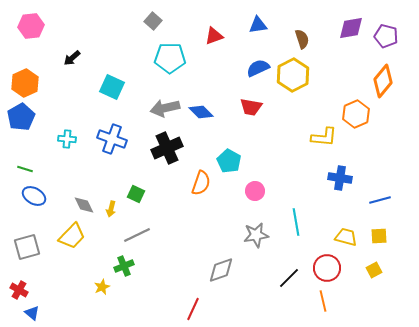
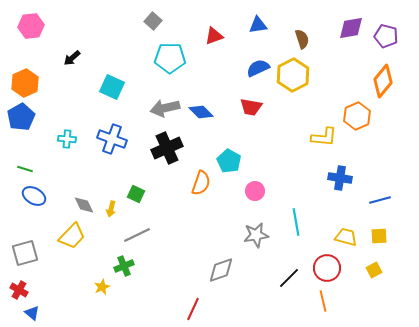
orange hexagon at (356, 114): moved 1 px right, 2 px down
gray square at (27, 247): moved 2 px left, 6 px down
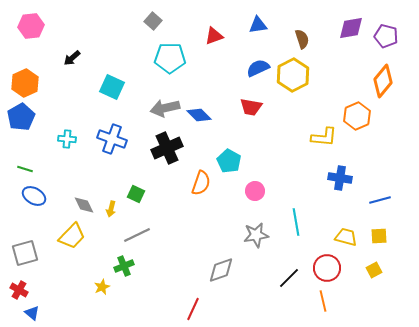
blue diamond at (201, 112): moved 2 px left, 3 px down
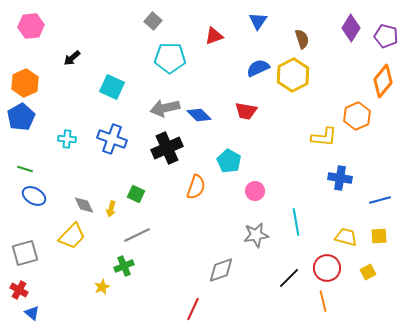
blue triangle at (258, 25): moved 4 px up; rotated 48 degrees counterclockwise
purple diamond at (351, 28): rotated 48 degrees counterclockwise
red trapezoid at (251, 107): moved 5 px left, 4 px down
orange semicircle at (201, 183): moved 5 px left, 4 px down
yellow square at (374, 270): moved 6 px left, 2 px down
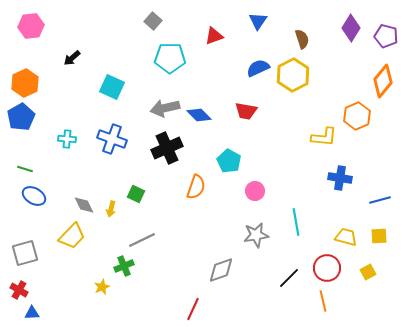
gray line at (137, 235): moved 5 px right, 5 px down
blue triangle at (32, 313): rotated 42 degrees counterclockwise
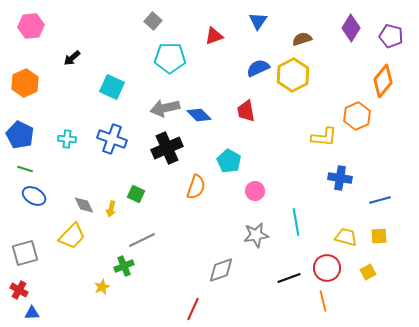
purple pentagon at (386, 36): moved 5 px right
brown semicircle at (302, 39): rotated 90 degrees counterclockwise
red trapezoid at (246, 111): rotated 70 degrees clockwise
blue pentagon at (21, 117): moved 1 px left, 18 px down; rotated 16 degrees counterclockwise
black line at (289, 278): rotated 25 degrees clockwise
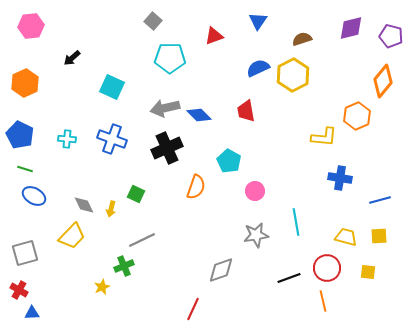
purple diamond at (351, 28): rotated 44 degrees clockwise
yellow square at (368, 272): rotated 35 degrees clockwise
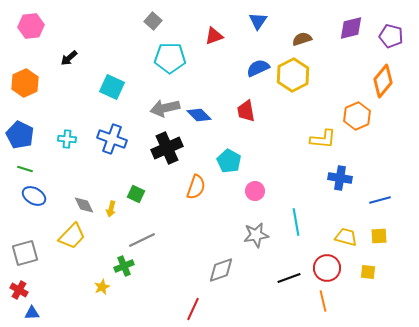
black arrow at (72, 58): moved 3 px left
yellow L-shape at (324, 137): moved 1 px left, 2 px down
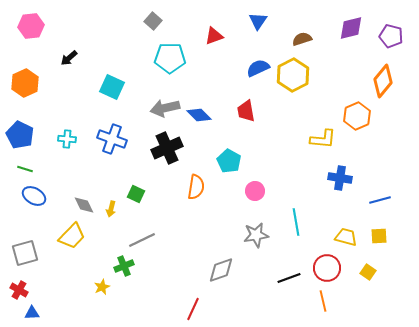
orange semicircle at (196, 187): rotated 10 degrees counterclockwise
yellow square at (368, 272): rotated 28 degrees clockwise
